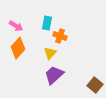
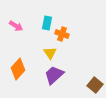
orange cross: moved 2 px right, 2 px up
orange diamond: moved 21 px down
yellow triangle: rotated 16 degrees counterclockwise
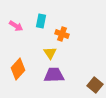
cyan rectangle: moved 6 px left, 2 px up
purple trapezoid: rotated 40 degrees clockwise
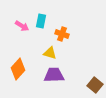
pink arrow: moved 6 px right
yellow triangle: rotated 40 degrees counterclockwise
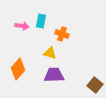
pink arrow: rotated 24 degrees counterclockwise
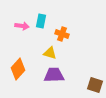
brown square: rotated 21 degrees counterclockwise
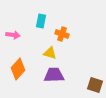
pink arrow: moved 9 px left, 9 px down
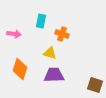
pink arrow: moved 1 px right, 1 px up
orange diamond: moved 2 px right; rotated 25 degrees counterclockwise
